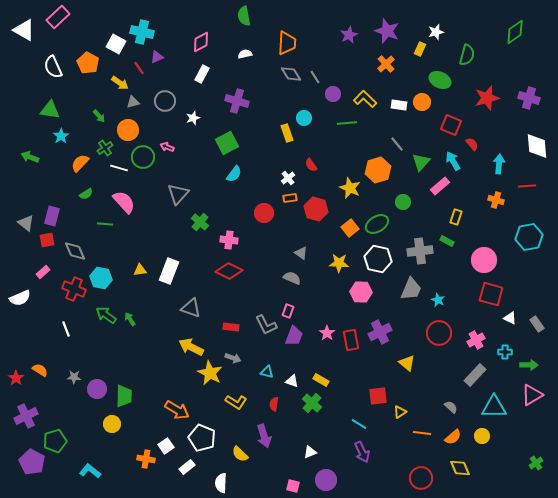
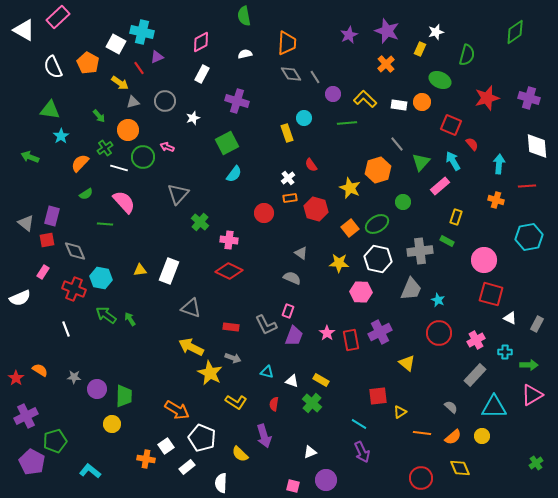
pink rectangle at (43, 272): rotated 16 degrees counterclockwise
gray rectangle at (537, 324): rotated 63 degrees clockwise
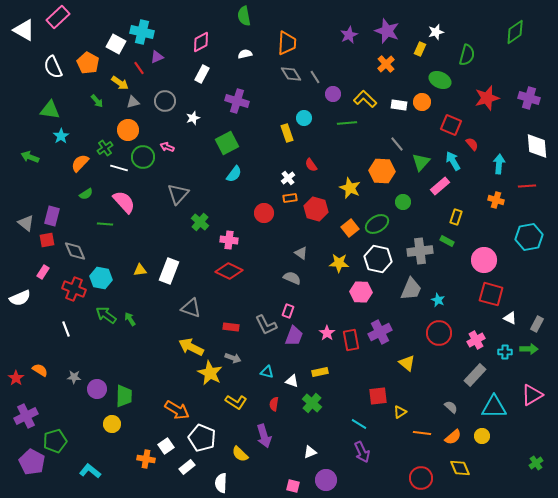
green arrow at (99, 116): moved 2 px left, 15 px up
orange hexagon at (378, 170): moved 4 px right, 1 px down; rotated 20 degrees clockwise
green arrow at (529, 365): moved 16 px up
yellow rectangle at (321, 380): moved 1 px left, 8 px up; rotated 42 degrees counterclockwise
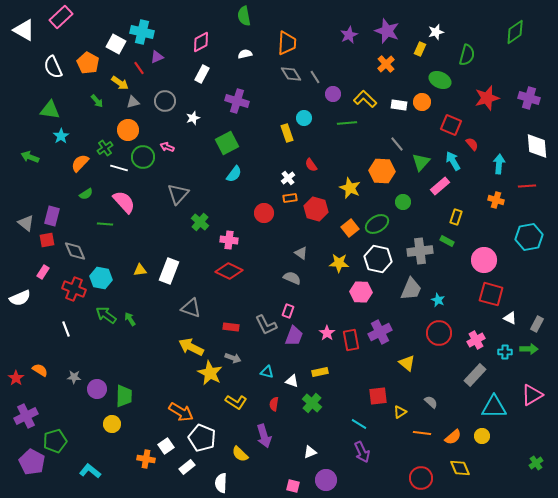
pink rectangle at (58, 17): moved 3 px right
gray semicircle at (451, 407): moved 20 px left, 5 px up
orange arrow at (177, 410): moved 4 px right, 2 px down
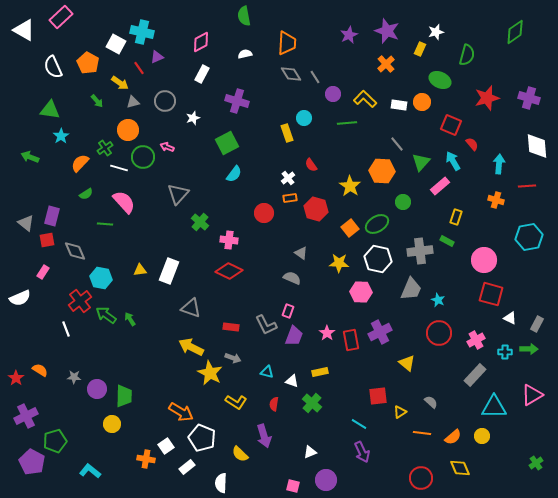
yellow star at (350, 188): moved 2 px up; rotated 10 degrees clockwise
red cross at (74, 289): moved 6 px right, 12 px down; rotated 30 degrees clockwise
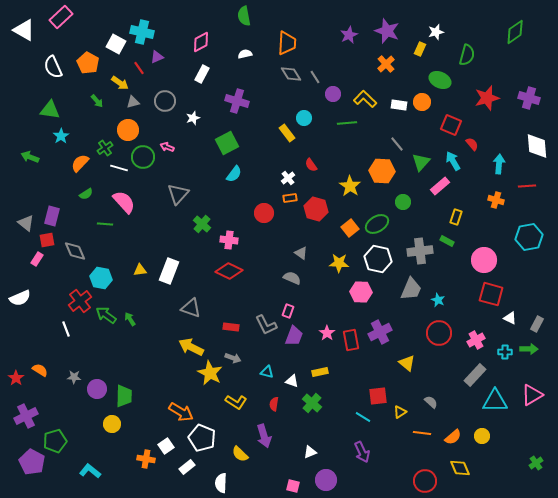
yellow rectangle at (287, 133): rotated 18 degrees counterclockwise
green cross at (200, 222): moved 2 px right, 2 px down
pink rectangle at (43, 272): moved 6 px left, 13 px up
cyan triangle at (494, 407): moved 1 px right, 6 px up
cyan line at (359, 424): moved 4 px right, 7 px up
red circle at (421, 478): moved 4 px right, 3 px down
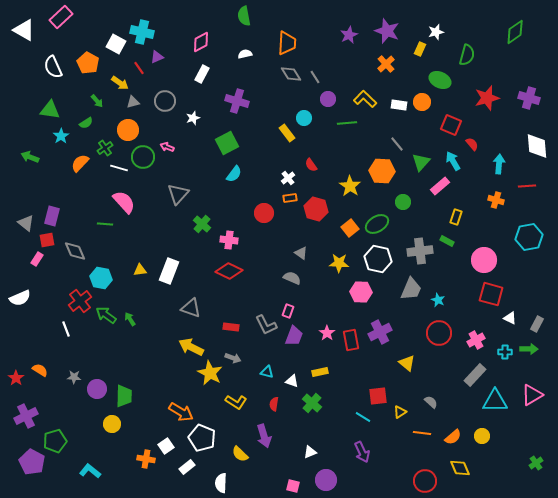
purple circle at (333, 94): moved 5 px left, 5 px down
green semicircle at (86, 194): moved 71 px up
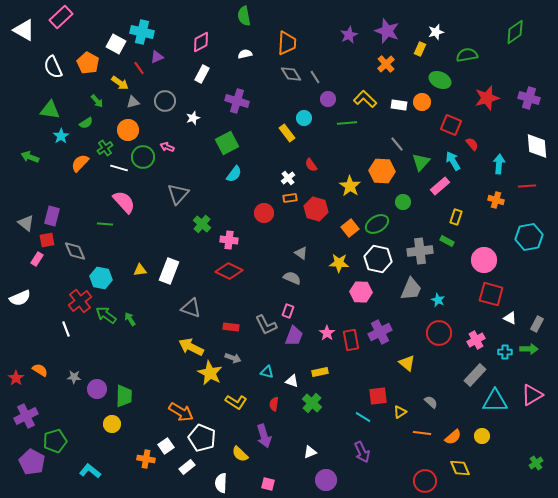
green semicircle at (467, 55): rotated 115 degrees counterclockwise
pink square at (293, 486): moved 25 px left, 2 px up
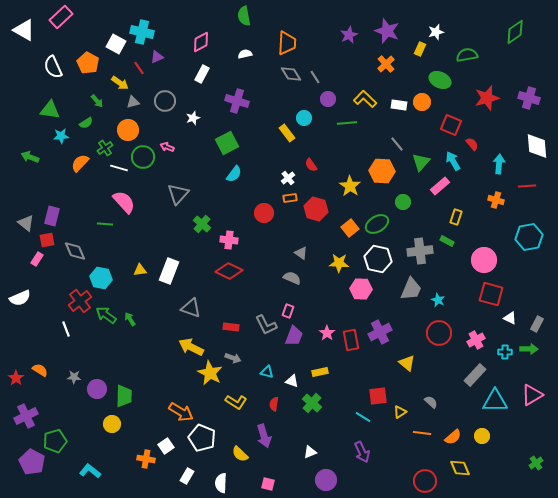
cyan star at (61, 136): rotated 28 degrees clockwise
pink hexagon at (361, 292): moved 3 px up
white rectangle at (187, 467): moved 9 px down; rotated 21 degrees counterclockwise
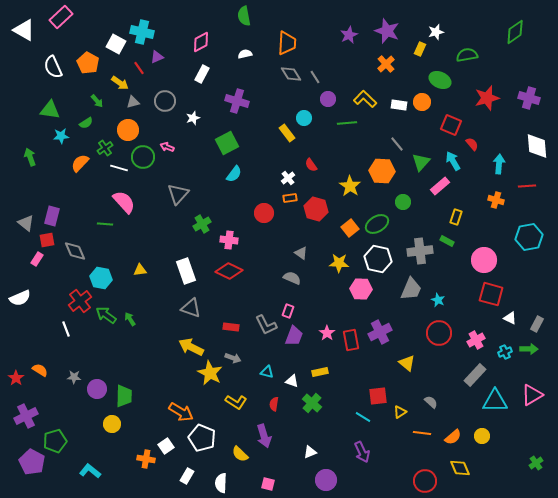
green arrow at (30, 157): rotated 48 degrees clockwise
green cross at (202, 224): rotated 18 degrees clockwise
white rectangle at (169, 271): moved 17 px right; rotated 40 degrees counterclockwise
cyan cross at (505, 352): rotated 24 degrees counterclockwise
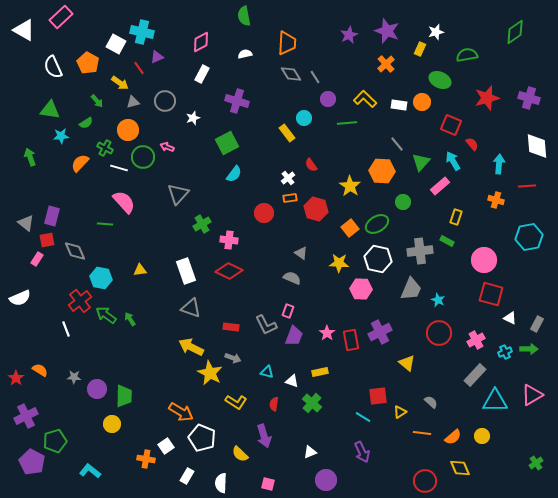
green cross at (105, 148): rotated 28 degrees counterclockwise
